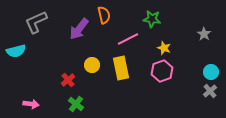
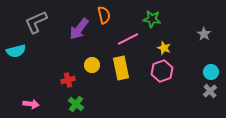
red cross: rotated 24 degrees clockwise
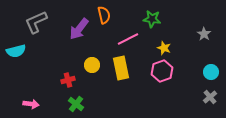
gray cross: moved 6 px down
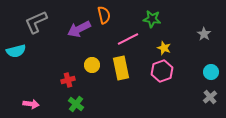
purple arrow: rotated 25 degrees clockwise
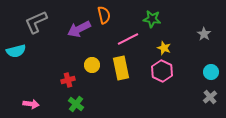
pink hexagon: rotated 15 degrees counterclockwise
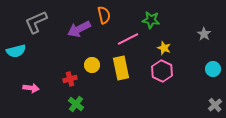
green star: moved 1 px left, 1 px down
cyan circle: moved 2 px right, 3 px up
red cross: moved 2 px right, 1 px up
gray cross: moved 5 px right, 8 px down
pink arrow: moved 16 px up
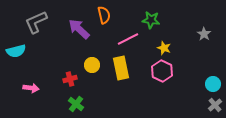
purple arrow: rotated 70 degrees clockwise
cyan circle: moved 15 px down
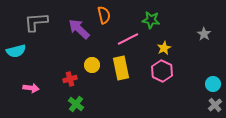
gray L-shape: rotated 20 degrees clockwise
yellow star: rotated 24 degrees clockwise
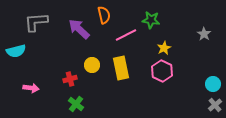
pink line: moved 2 px left, 4 px up
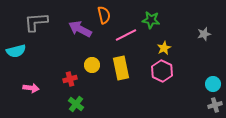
purple arrow: moved 1 px right; rotated 15 degrees counterclockwise
gray star: rotated 24 degrees clockwise
gray cross: rotated 24 degrees clockwise
